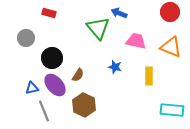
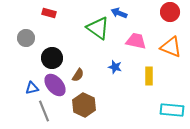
green triangle: rotated 15 degrees counterclockwise
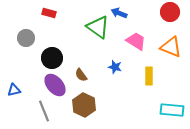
green triangle: moved 1 px up
pink trapezoid: rotated 20 degrees clockwise
brown semicircle: moved 3 px right; rotated 112 degrees clockwise
blue triangle: moved 18 px left, 2 px down
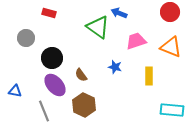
pink trapezoid: rotated 50 degrees counterclockwise
blue triangle: moved 1 px right, 1 px down; rotated 24 degrees clockwise
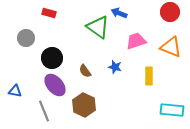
brown semicircle: moved 4 px right, 4 px up
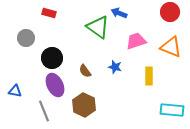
purple ellipse: rotated 15 degrees clockwise
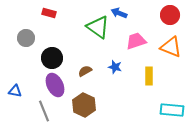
red circle: moved 3 px down
brown semicircle: rotated 96 degrees clockwise
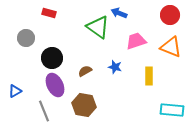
blue triangle: rotated 40 degrees counterclockwise
brown hexagon: rotated 15 degrees counterclockwise
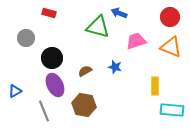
red circle: moved 2 px down
green triangle: rotated 20 degrees counterclockwise
yellow rectangle: moved 6 px right, 10 px down
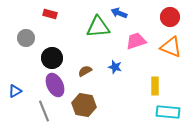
red rectangle: moved 1 px right, 1 px down
green triangle: rotated 20 degrees counterclockwise
cyan rectangle: moved 4 px left, 2 px down
